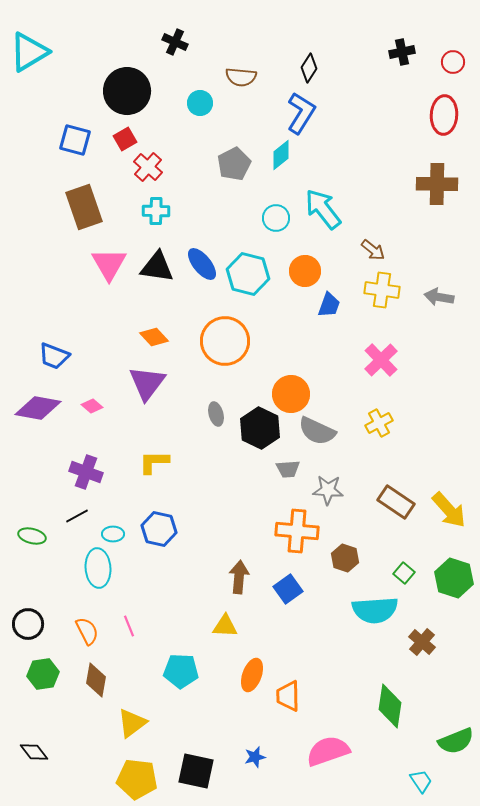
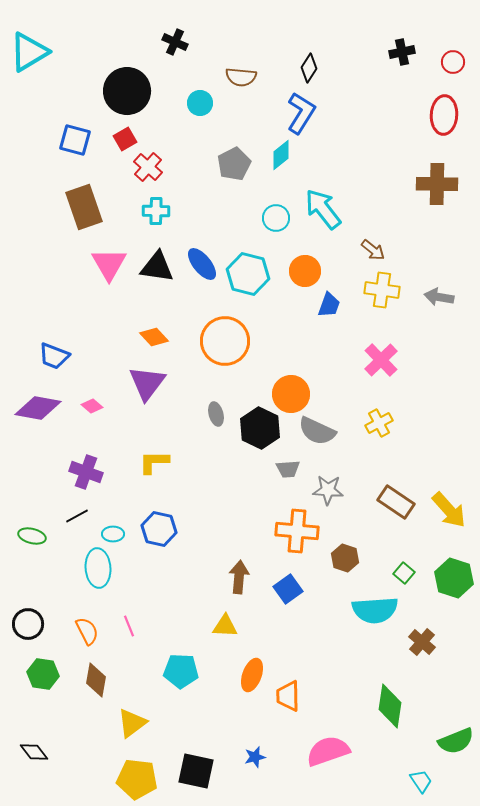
green hexagon at (43, 674): rotated 16 degrees clockwise
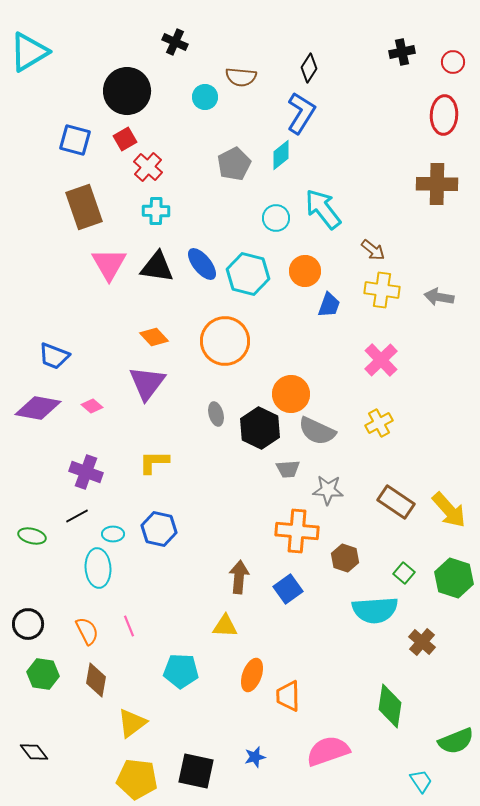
cyan circle at (200, 103): moved 5 px right, 6 px up
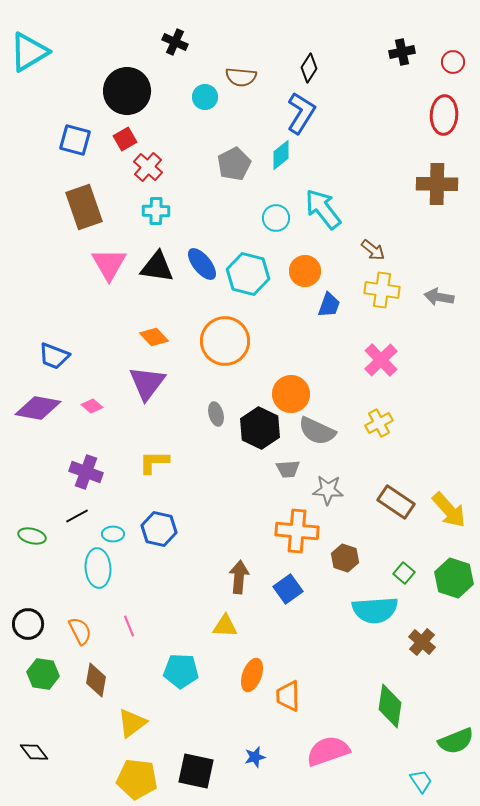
orange semicircle at (87, 631): moved 7 px left
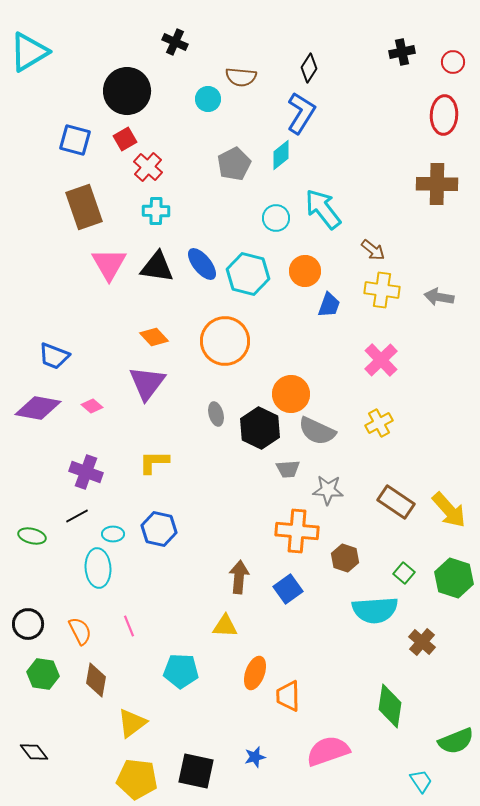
cyan circle at (205, 97): moved 3 px right, 2 px down
orange ellipse at (252, 675): moved 3 px right, 2 px up
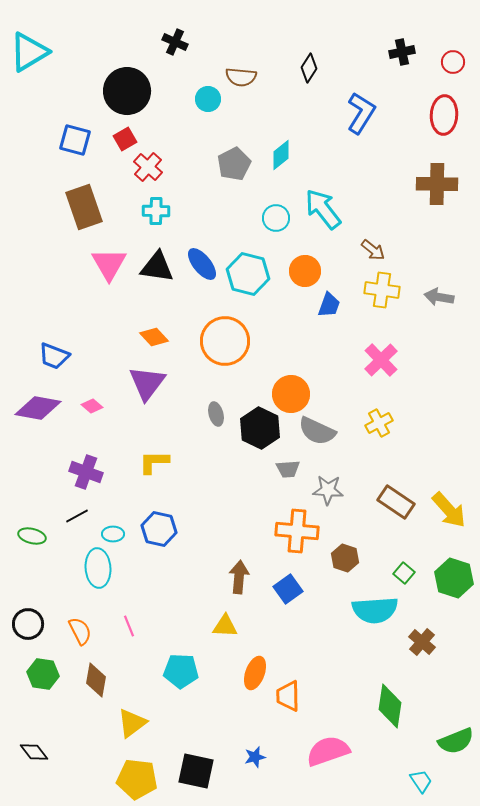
blue L-shape at (301, 113): moved 60 px right
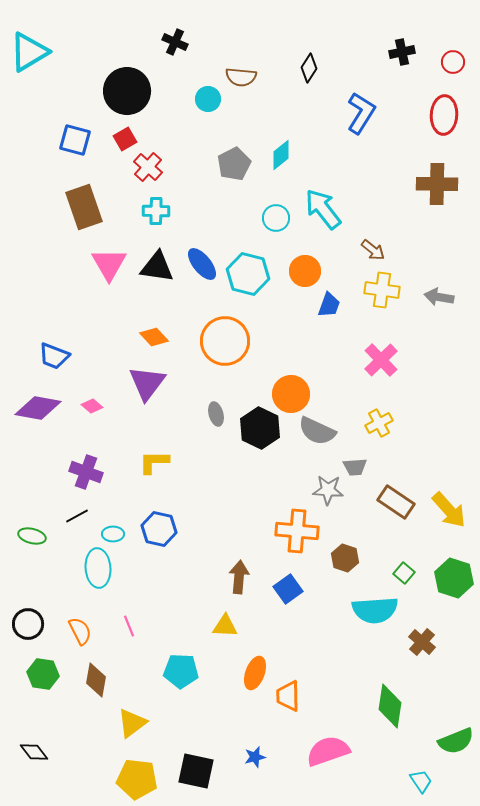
gray trapezoid at (288, 469): moved 67 px right, 2 px up
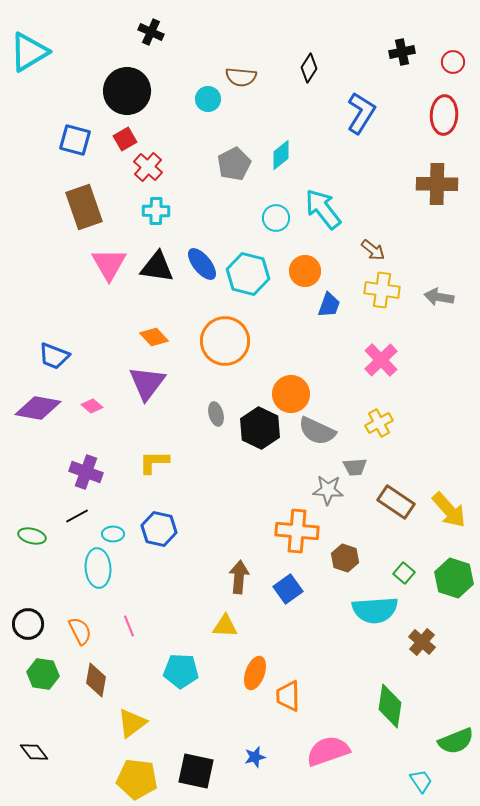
black cross at (175, 42): moved 24 px left, 10 px up
